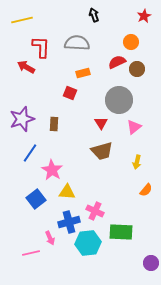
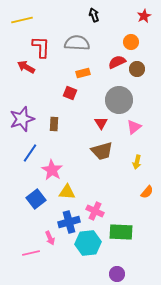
orange semicircle: moved 1 px right, 2 px down
purple circle: moved 34 px left, 11 px down
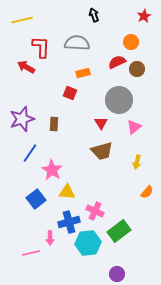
green rectangle: moved 2 px left, 1 px up; rotated 40 degrees counterclockwise
pink arrow: rotated 24 degrees clockwise
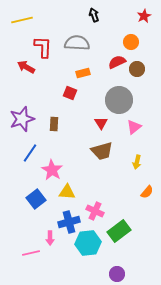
red L-shape: moved 2 px right
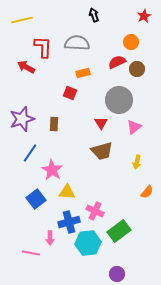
pink line: rotated 24 degrees clockwise
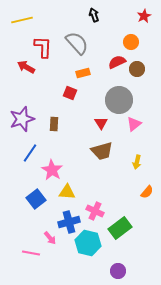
gray semicircle: rotated 45 degrees clockwise
pink triangle: moved 3 px up
green rectangle: moved 1 px right, 3 px up
pink arrow: rotated 40 degrees counterclockwise
cyan hexagon: rotated 20 degrees clockwise
purple circle: moved 1 px right, 3 px up
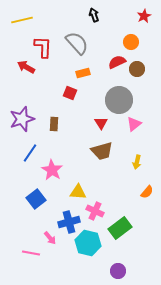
yellow triangle: moved 11 px right
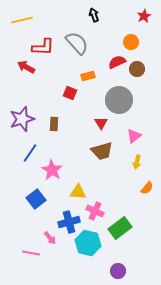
red L-shape: rotated 90 degrees clockwise
orange rectangle: moved 5 px right, 3 px down
pink triangle: moved 12 px down
orange semicircle: moved 4 px up
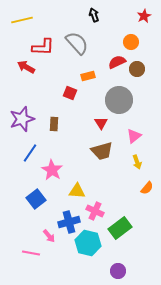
yellow arrow: rotated 32 degrees counterclockwise
yellow triangle: moved 1 px left, 1 px up
pink arrow: moved 1 px left, 2 px up
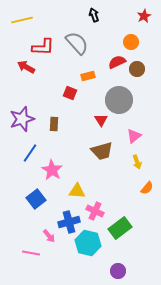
red triangle: moved 3 px up
